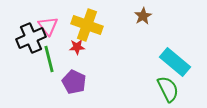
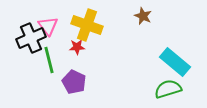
brown star: rotated 18 degrees counterclockwise
green line: moved 1 px down
green semicircle: rotated 80 degrees counterclockwise
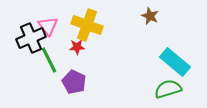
brown star: moved 7 px right
green line: rotated 12 degrees counterclockwise
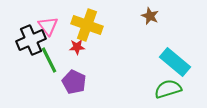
black cross: moved 2 px down
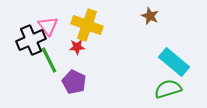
cyan rectangle: moved 1 px left
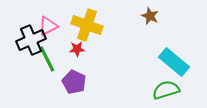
pink triangle: rotated 40 degrees clockwise
red star: moved 2 px down
green line: moved 2 px left, 1 px up
green semicircle: moved 2 px left, 1 px down
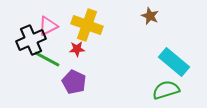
green line: rotated 36 degrees counterclockwise
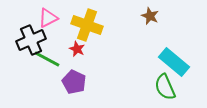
pink triangle: moved 8 px up
red star: rotated 28 degrees clockwise
green semicircle: moved 1 px left, 3 px up; rotated 96 degrees counterclockwise
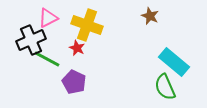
red star: moved 1 px up
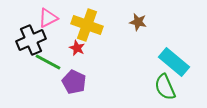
brown star: moved 12 px left, 6 px down; rotated 12 degrees counterclockwise
green line: moved 1 px right, 3 px down
